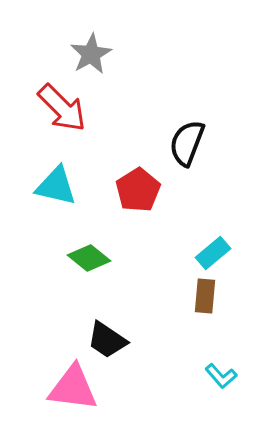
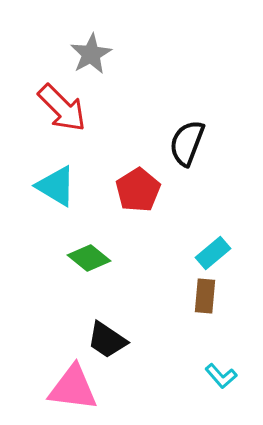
cyan triangle: rotated 18 degrees clockwise
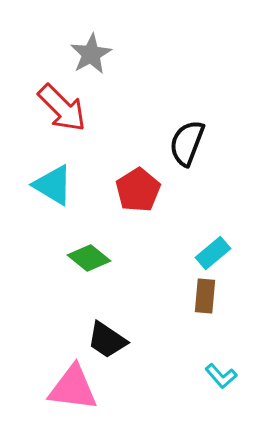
cyan triangle: moved 3 px left, 1 px up
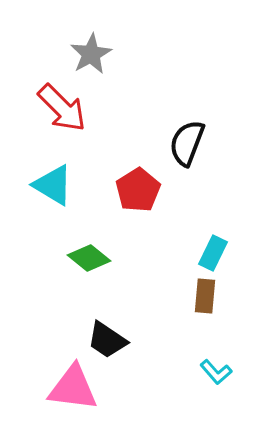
cyan rectangle: rotated 24 degrees counterclockwise
cyan L-shape: moved 5 px left, 4 px up
